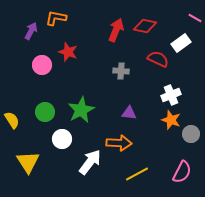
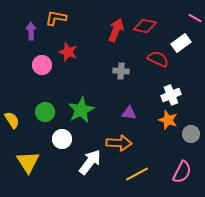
purple arrow: rotated 30 degrees counterclockwise
orange star: moved 3 px left
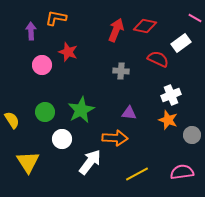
gray circle: moved 1 px right, 1 px down
orange arrow: moved 4 px left, 5 px up
pink semicircle: rotated 125 degrees counterclockwise
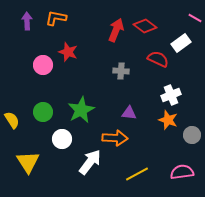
red diamond: rotated 25 degrees clockwise
purple arrow: moved 4 px left, 10 px up
pink circle: moved 1 px right
green circle: moved 2 px left
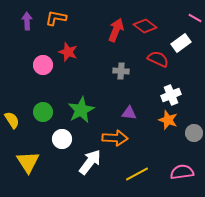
gray circle: moved 2 px right, 2 px up
